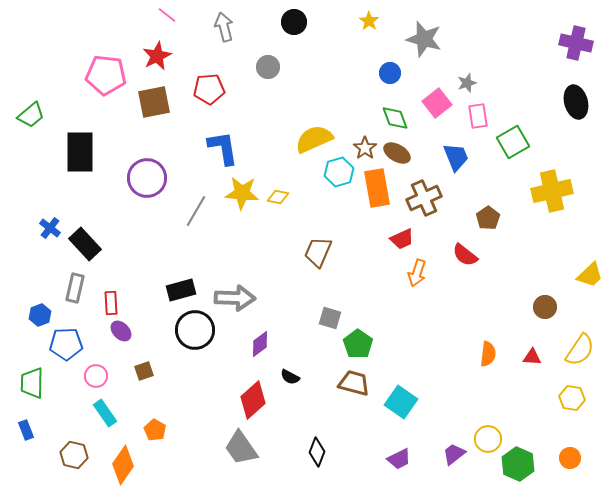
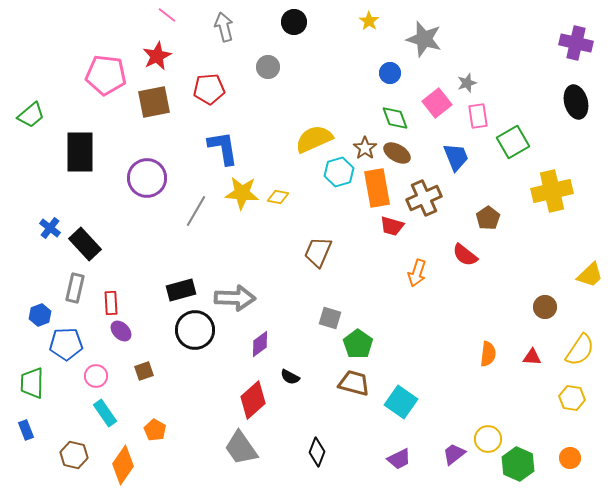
red trapezoid at (402, 239): moved 10 px left, 13 px up; rotated 40 degrees clockwise
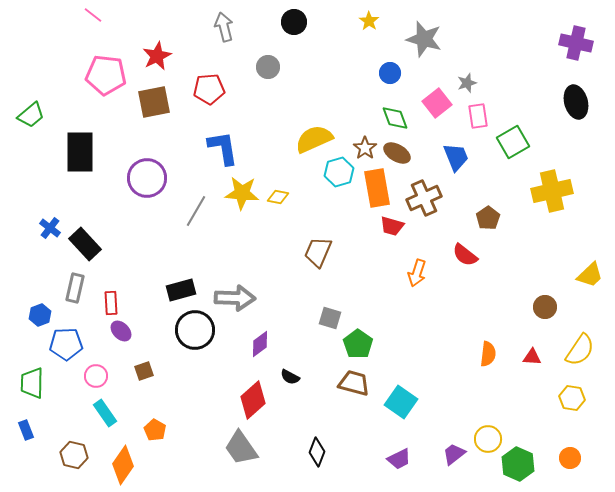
pink line at (167, 15): moved 74 px left
